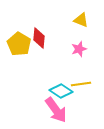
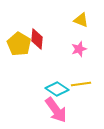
red diamond: moved 2 px left, 1 px down
cyan diamond: moved 4 px left, 2 px up
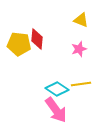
yellow pentagon: rotated 25 degrees counterclockwise
